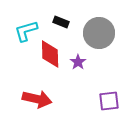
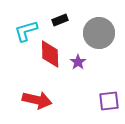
black rectangle: moved 1 px left, 2 px up; rotated 42 degrees counterclockwise
red arrow: moved 1 px down
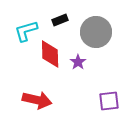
gray circle: moved 3 px left, 1 px up
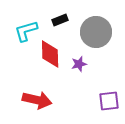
purple star: moved 1 px right, 2 px down; rotated 21 degrees clockwise
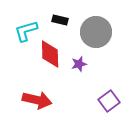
black rectangle: rotated 35 degrees clockwise
purple square: rotated 30 degrees counterclockwise
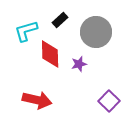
black rectangle: rotated 56 degrees counterclockwise
purple square: rotated 10 degrees counterclockwise
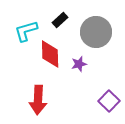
red arrow: moved 1 px right; rotated 80 degrees clockwise
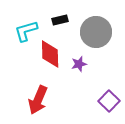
black rectangle: rotated 28 degrees clockwise
red arrow: rotated 20 degrees clockwise
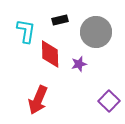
cyan L-shape: rotated 115 degrees clockwise
